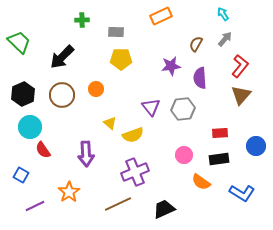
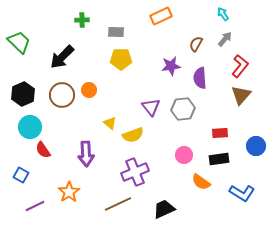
orange circle: moved 7 px left, 1 px down
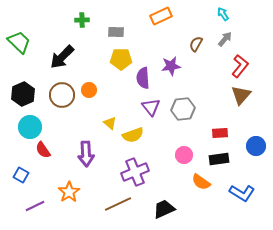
purple semicircle: moved 57 px left
